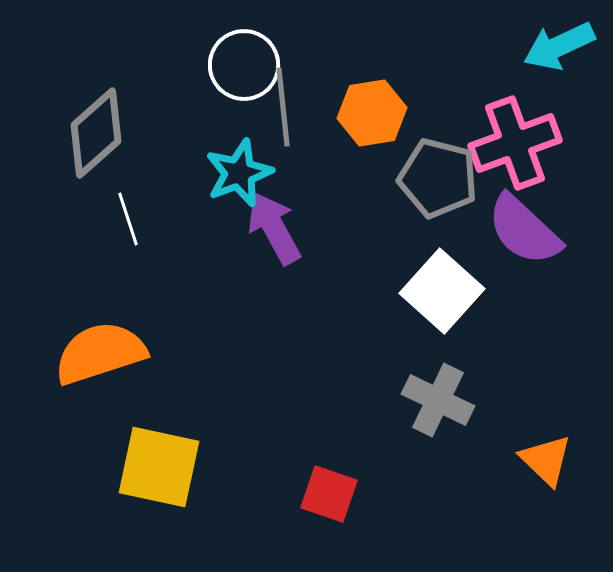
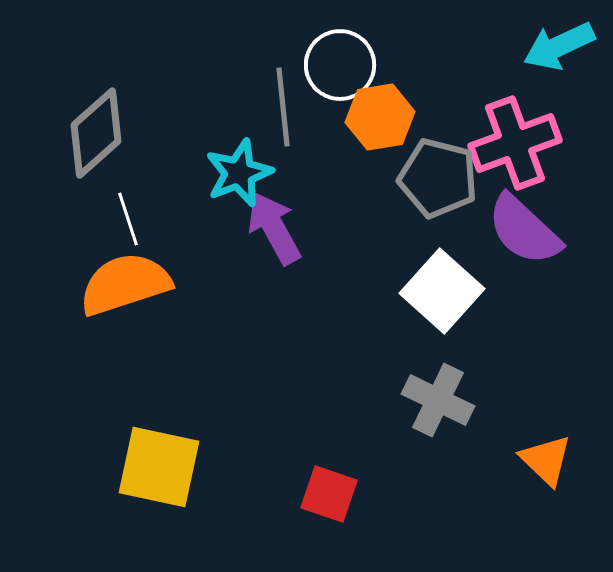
white circle: moved 96 px right
orange hexagon: moved 8 px right, 4 px down
orange semicircle: moved 25 px right, 69 px up
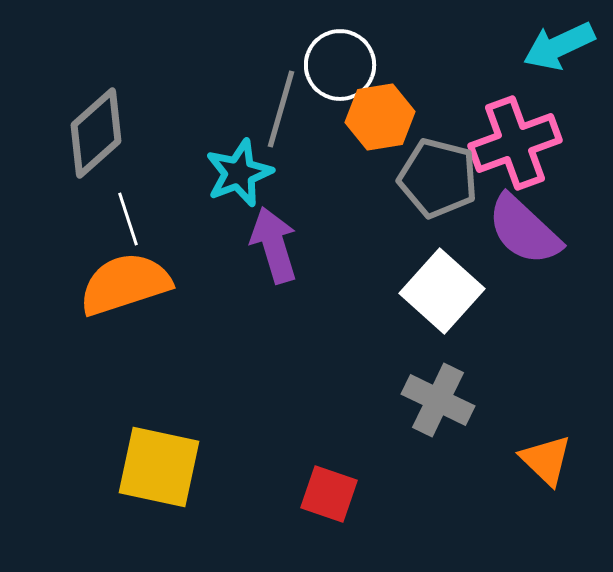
gray line: moved 2 px left, 2 px down; rotated 22 degrees clockwise
purple arrow: moved 17 px down; rotated 12 degrees clockwise
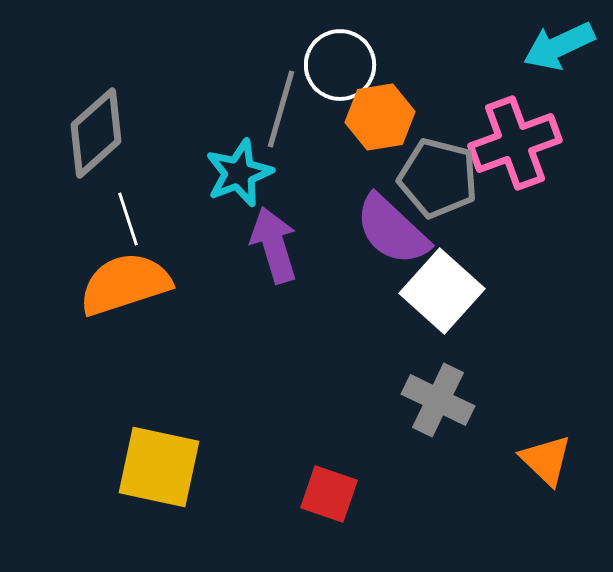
purple semicircle: moved 132 px left
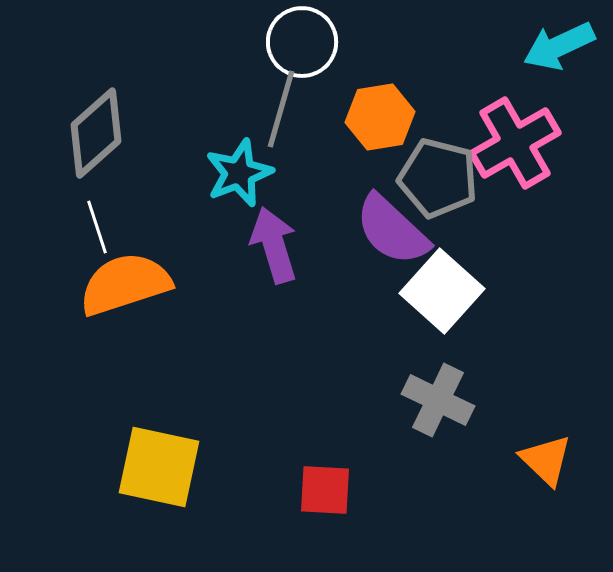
white circle: moved 38 px left, 23 px up
pink cross: rotated 10 degrees counterclockwise
white line: moved 31 px left, 8 px down
red square: moved 4 px left, 4 px up; rotated 16 degrees counterclockwise
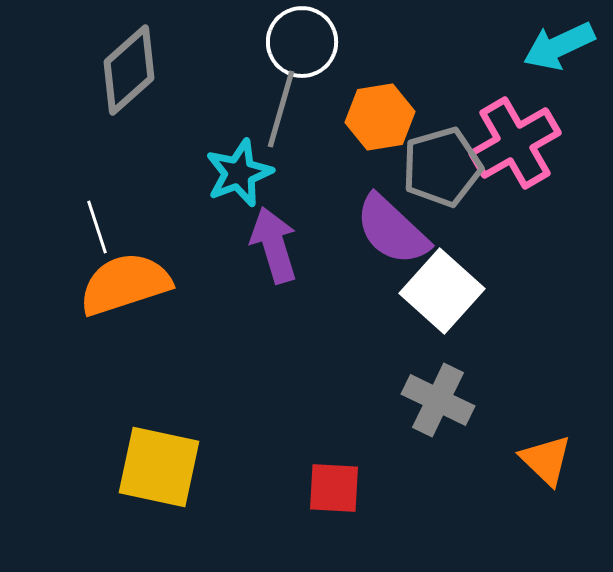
gray diamond: moved 33 px right, 63 px up
gray pentagon: moved 4 px right, 11 px up; rotated 30 degrees counterclockwise
red square: moved 9 px right, 2 px up
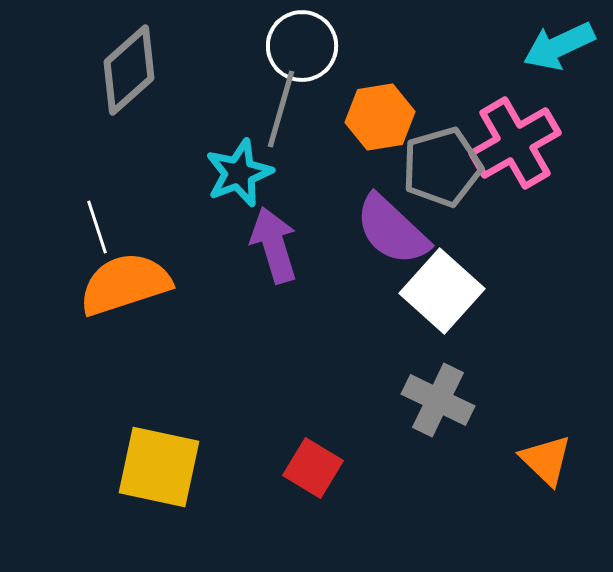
white circle: moved 4 px down
red square: moved 21 px left, 20 px up; rotated 28 degrees clockwise
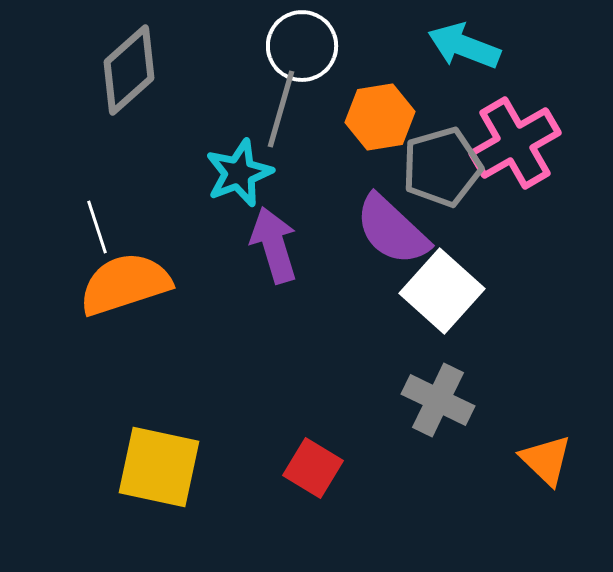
cyan arrow: moved 95 px left; rotated 46 degrees clockwise
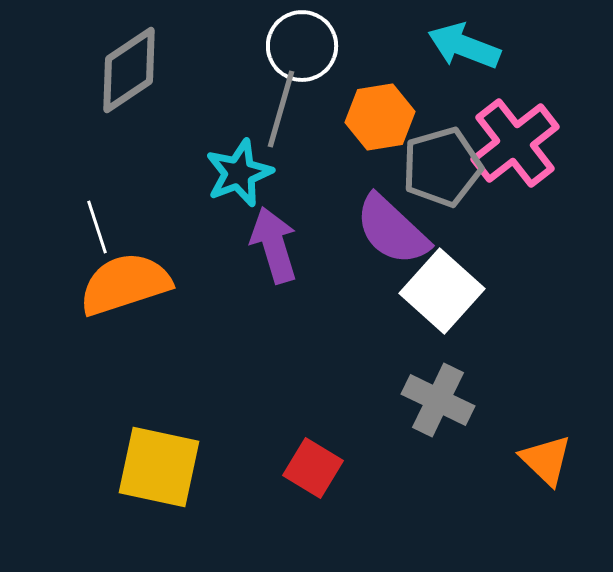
gray diamond: rotated 8 degrees clockwise
pink cross: rotated 8 degrees counterclockwise
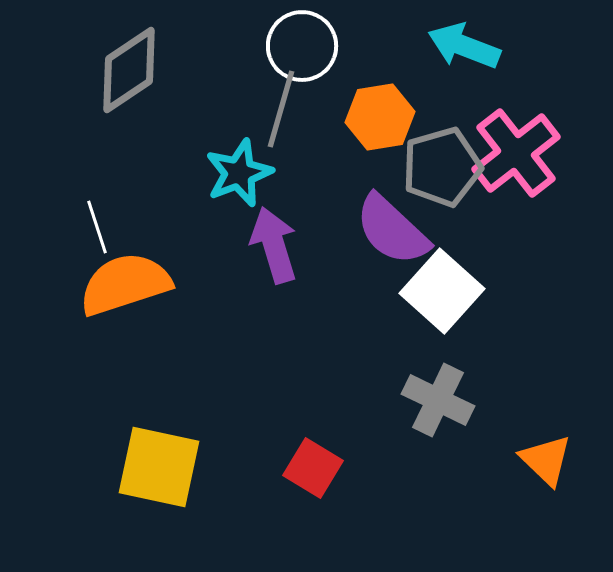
pink cross: moved 1 px right, 10 px down
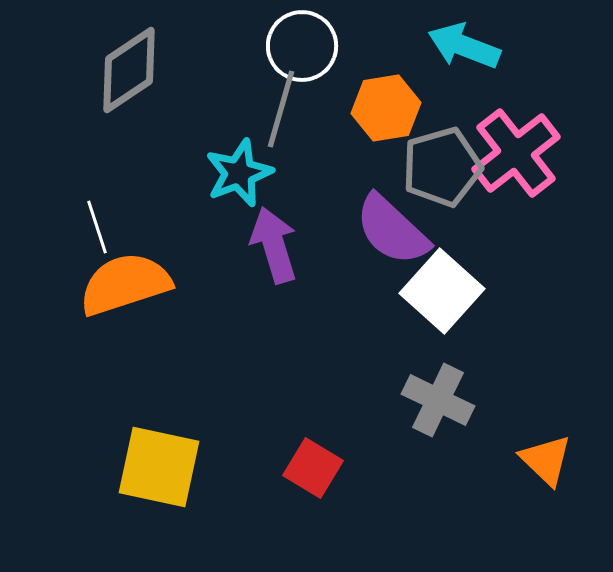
orange hexagon: moved 6 px right, 9 px up
